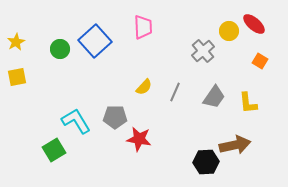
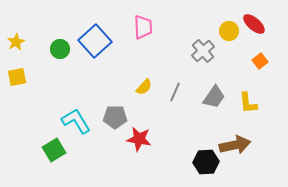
orange square: rotated 21 degrees clockwise
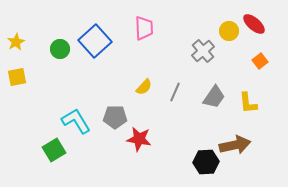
pink trapezoid: moved 1 px right, 1 px down
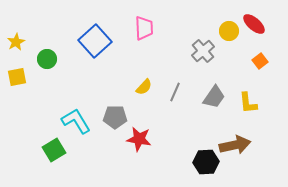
green circle: moved 13 px left, 10 px down
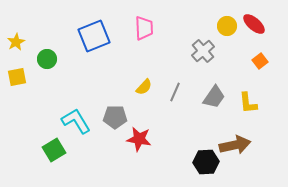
yellow circle: moved 2 px left, 5 px up
blue square: moved 1 px left, 5 px up; rotated 20 degrees clockwise
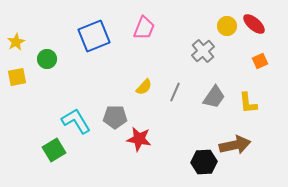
pink trapezoid: rotated 25 degrees clockwise
orange square: rotated 14 degrees clockwise
black hexagon: moved 2 px left
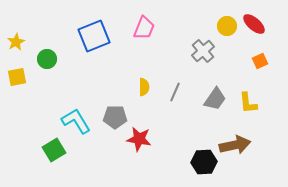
yellow semicircle: rotated 42 degrees counterclockwise
gray trapezoid: moved 1 px right, 2 px down
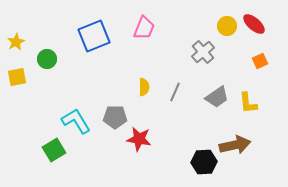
gray cross: moved 1 px down
gray trapezoid: moved 2 px right, 2 px up; rotated 20 degrees clockwise
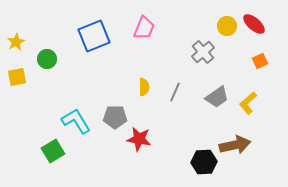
yellow L-shape: rotated 55 degrees clockwise
green square: moved 1 px left, 1 px down
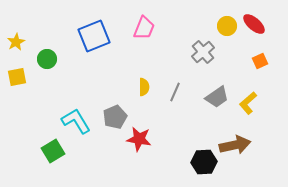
gray pentagon: rotated 25 degrees counterclockwise
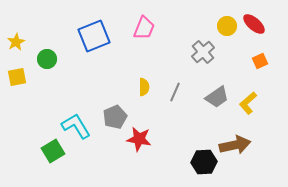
cyan L-shape: moved 5 px down
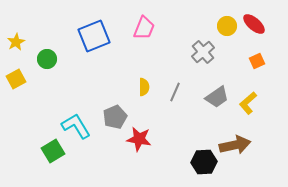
orange square: moved 3 px left
yellow square: moved 1 px left, 2 px down; rotated 18 degrees counterclockwise
